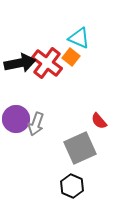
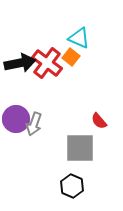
gray arrow: moved 2 px left
gray square: rotated 24 degrees clockwise
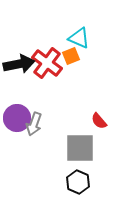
orange square: moved 1 px up; rotated 30 degrees clockwise
black arrow: moved 1 px left, 1 px down
purple circle: moved 1 px right, 1 px up
black hexagon: moved 6 px right, 4 px up
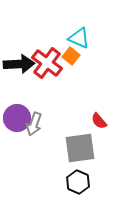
orange square: rotated 30 degrees counterclockwise
black arrow: rotated 8 degrees clockwise
gray square: rotated 8 degrees counterclockwise
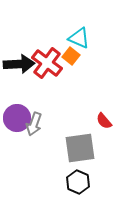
red semicircle: moved 5 px right
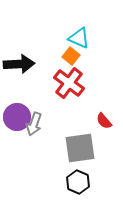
red cross: moved 22 px right, 20 px down
purple circle: moved 1 px up
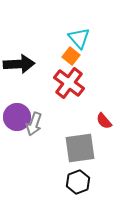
cyan triangle: rotated 25 degrees clockwise
black hexagon: rotated 15 degrees clockwise
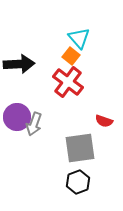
red cross: moved 1 px left, 1 px up
red semicircle: rotated 30 degrees counterclockwise
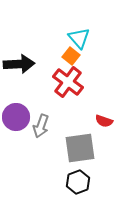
purple circle: moved 1 px left
gray arrow: moved 7 px right, 2 px down
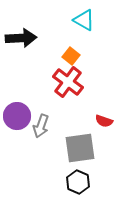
cyan triangle: moved 5 px right, 18 px up; rotated 20 degrees counterclockwise
black arrow: moved 2 px right, 26 px up
purple circle: moved 1 px right, 1 px up
black hexagon: rotated 15 degrees counterclockwise
